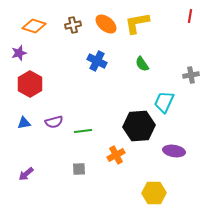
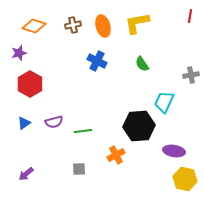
orange ellipse: moved 3 px left, 2 px down; rotated 35 degrees clockwise
blue triangle: rotated 24 degrees counterclockwise
yellow hexagon: moved 31 px right, 14 px up; rotated 15 degrees clockwise
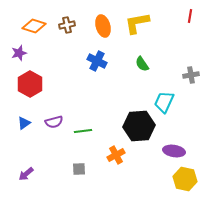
brown cross: moved 6 px left
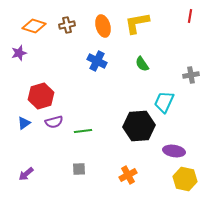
red hexagon: moved 11 px right, 12 px down; rotated 15 degrees clockwise
orange cross: moved 12 px right, 20 px down
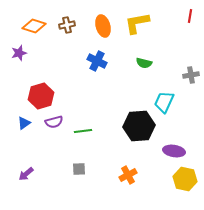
green semicircle: moved 2 px right, 1 px up; rotated 42 degrees counterclockwise
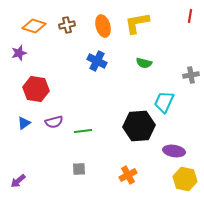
red hexagon: moved 5 px left, 7 px up; rotated 25 degrees clockwise
purple arrow: moved 8 px left, 7 px down
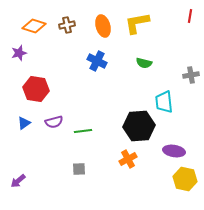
cyan trapezoid: rotated 30 degrees counterclockwise
orange cross: moved 16 px up
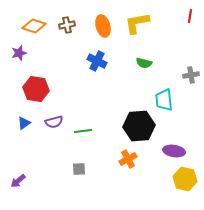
cyan trapezoid: moved 2 px up
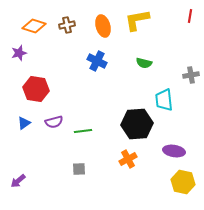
yellow L-shape: moved 3 px up
black hexagon: moved 2 px left, 2 px up
yellow hexagon: moved 2 px left, 3 px down
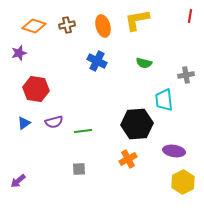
gray cross: moved 5 px left
yellow hexagon: rotated 20 degrees clockwise
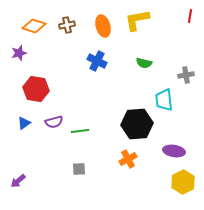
green line: moved 3 px left
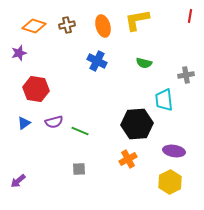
green line: rotated 30 degrees clockwise
yellow hexagon: moved 13 px left
